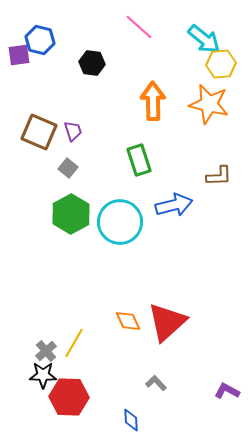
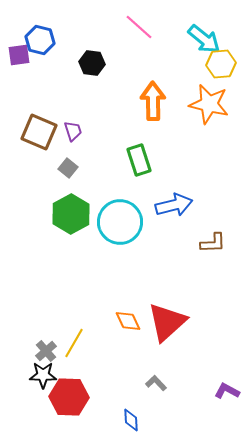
brown L-shape: moved 6 px left, 67 px down
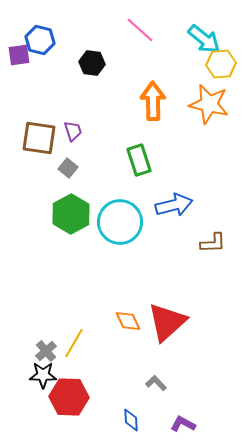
pink line: moved 1 px right, 3 px down
brown square: moved 6 px down; rotated 15 degrees counterclockwise
purple L-shape: moved 44 px left, 33 px down
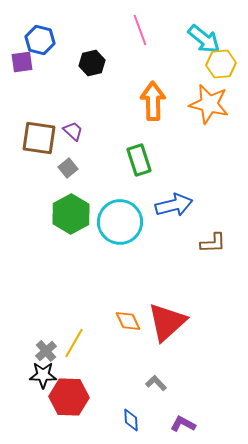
pink line: rotated 28 degrees clockwise
purple square: moved 3 px right, 7 px down
black hexagon: rotated 20 degrees counterclockwise
purple trapezoid: rotated 30 degrees counterclockwise
gray square: rotated 12 degrees clockwise
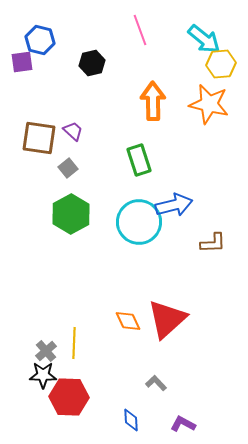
cyan circle: moved 19 px right
red triangle: moved 3 px up
yellow line: rotated 28 degrees counterclockwise
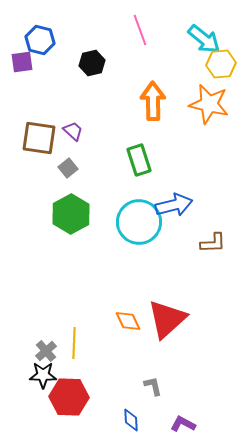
gray L-shape: moved 3 px left, 3 px down; rotated 30 degrees clockwise
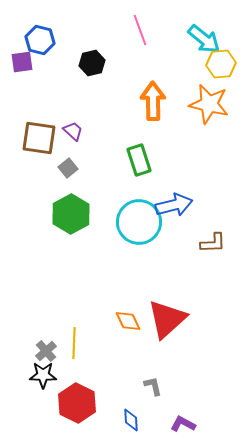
red hexagon: moved 8 px right, 6 px down; rotated 24 degrees clockwise
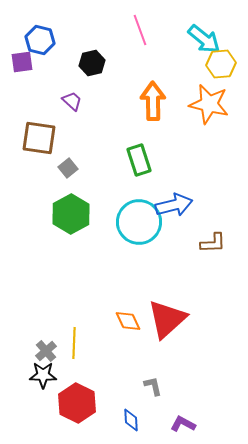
purple trapezoid: moved 1 px left, 30 px up
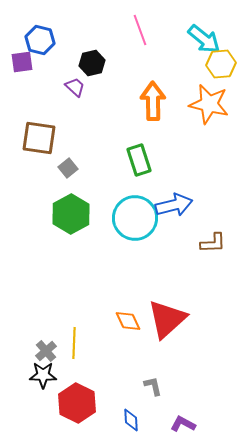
purple trapezoid: moved 3 px right, 14 px up
cyan circle: moved 4 px left, 4 px up
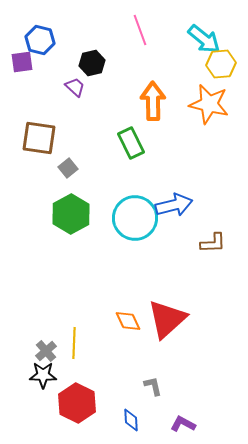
green rectangle: moved 8 px left, 17 px up; rotated 8 degrees counterclockwise
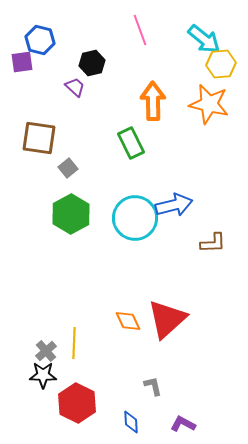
blue diamond: moved 2 px down
